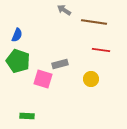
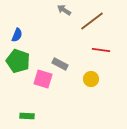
brown line: moved 2 px left, 1 px up; rotated 45 degrees counterclockwise
gray rectangle: rotated 42 degrees clockwise
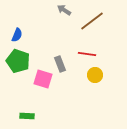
red line: moved 14 px left, 4 px down
gray rectangle: rotated 42 degrees clockwise
yellow circle: moved 4 px right, 4 px up
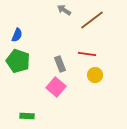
brown line: moved 1 px up
pink square: moved 13 px right, 8 px down; rotated 24 degrees clockwise
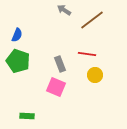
pink square: rotated 18 degrees counterclockwise
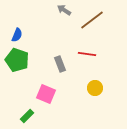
green pentagon: moved 1 px left, 1 px up
yellow circle: moved 13 px down
pink square: moved 10 px left, 7 px down
green rectangle: rotated 48 degrees counterclockwise
